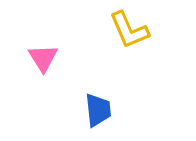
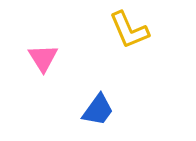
blue trapezoid: rotated 42 degrees clockwise
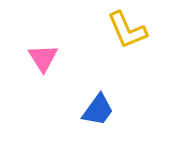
yellow L-shape: moved 2 px left
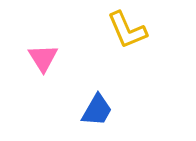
blue trapezoid: moved 1 px left; rotated 6 degrees counterclockwise
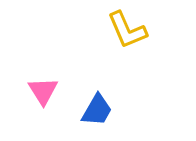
pink triangle: moved 33 px down
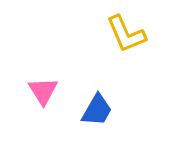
yellow L-shape: moved 1 px left, 4 px down
